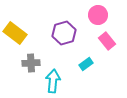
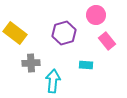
pink circle: moved 2 px left
cyan rectangle: moved 1 px down; rotated 40 degrees clockwise
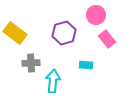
pink rectangle: moved 2 px up
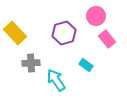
pink circle: moved 1 px down
yellow rectangle: rotated 10 degrees clockwise
cyan rectangle: rotated 32 degrees clockwise
cyan arrow: moved 3 px right, 1 px up; rotated 40 degrees counterclockwise
